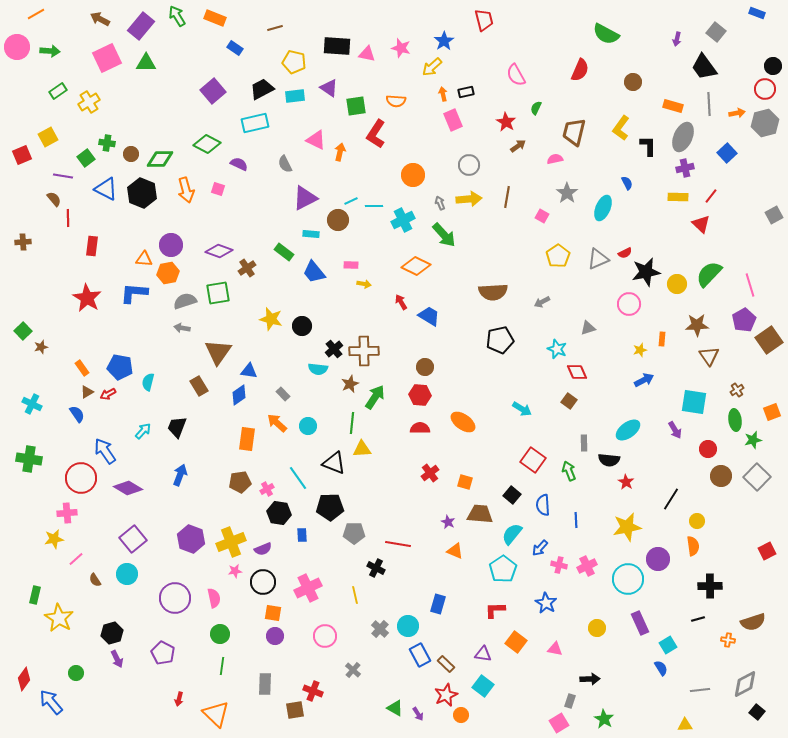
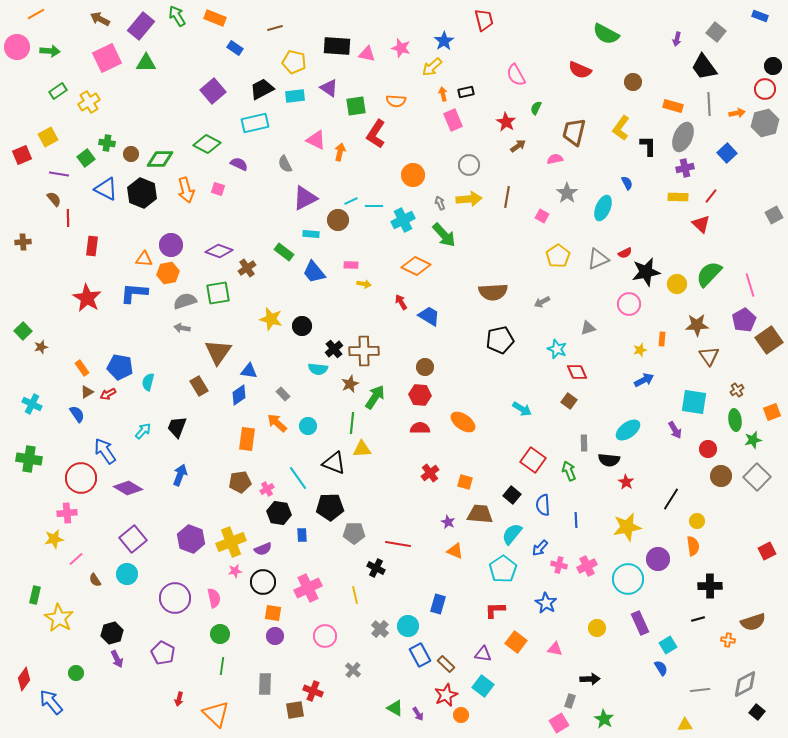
blue rectangle at (757, 13): moved 3 px right, 3 px down
red semicircle at (580, 70): rotated 90 degrees clockwise
purple line at (63, 176): moved 4 px left, 2 px up
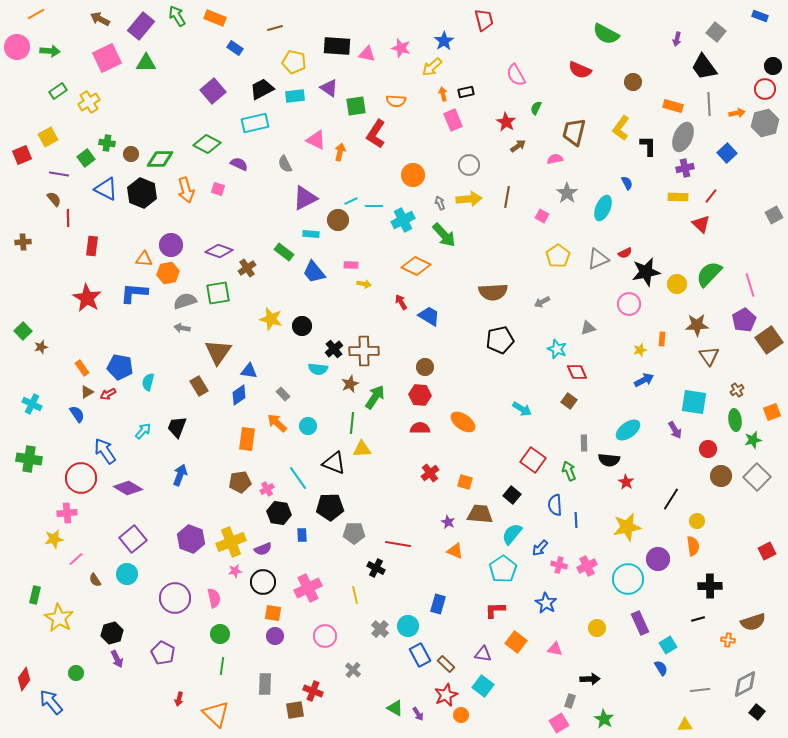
blue semicircle at (543, 505): moved 12 px right
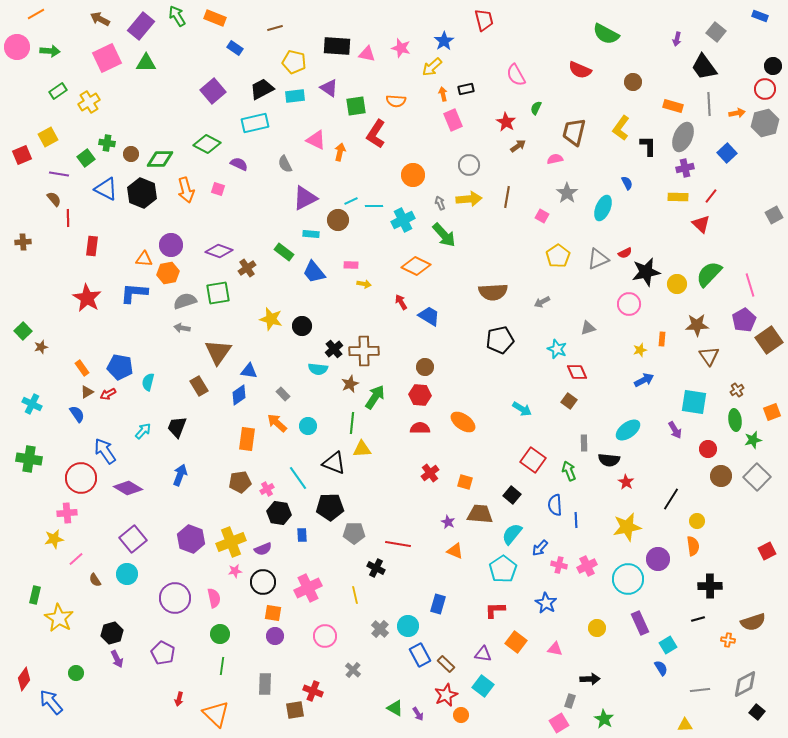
black rectangle at (466, 92): moved 3 px up
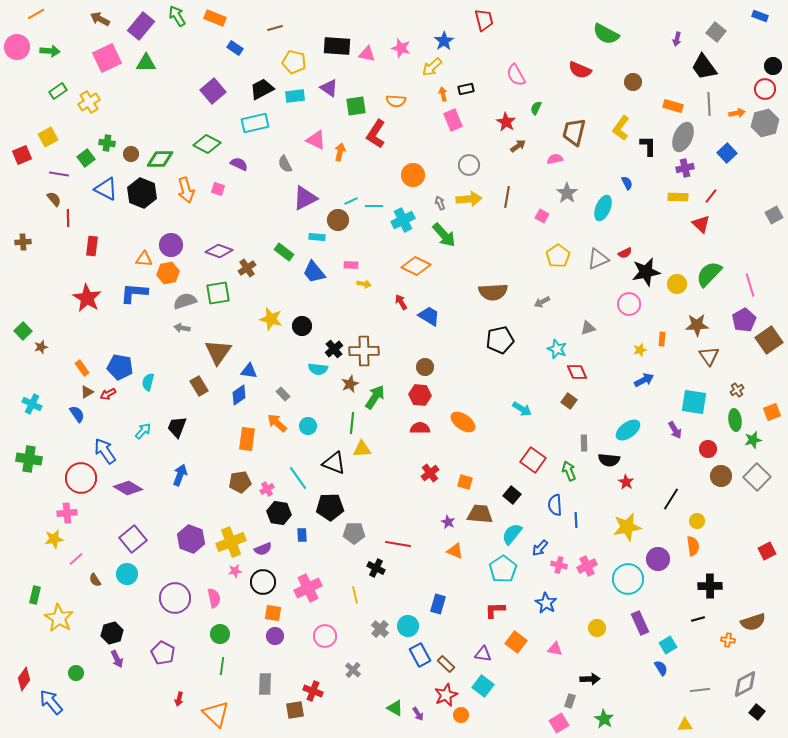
cyan rectangle at (311, 234): moved 6 px right, 3 px down
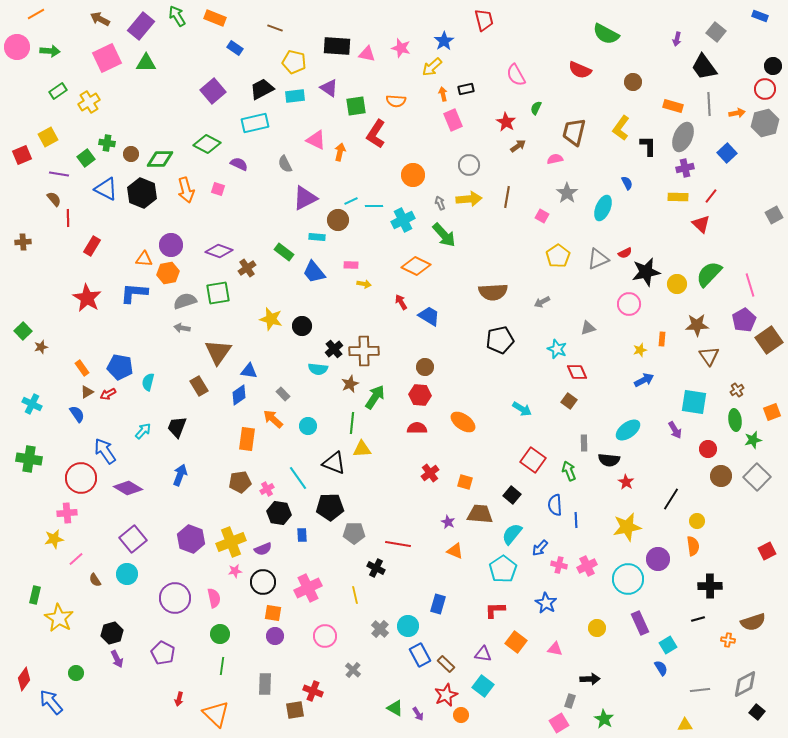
brown line at (275, 28): rotated 35 degrees clockwise
red rectangle at (92, 246): rotated 24 degrees clockwise
orange arrow at (277, 423): moved 4 px left, 4 px up
red semicircle at (420, 428): moved 3 px left
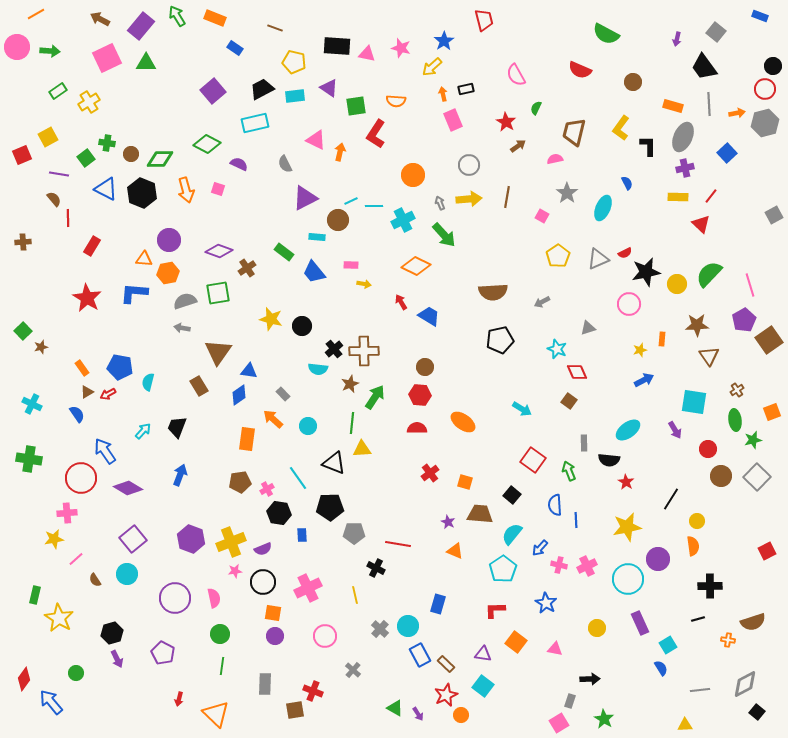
purple circle at (171, 245): moved 2 px left, 5 px up
